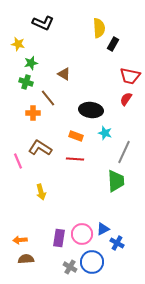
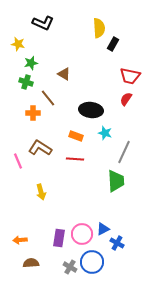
brown semicircle: moved 5 px right, 4 px down
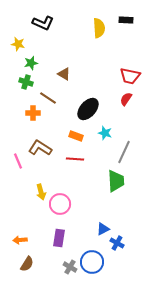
black rectangle: moved 13 px right, 24 px up; rotated 64 degrees clockwise
brown line: rotated 18 degrees counterclockwise
black ellipse: moved 3 px left, 1 px up; rotated 55 degrees counterclockwise
pink circle: moved 22 px left, 30 px up
brown semicircle: moved 4 px left, 1 px down; rotated 126 degrees clockwise
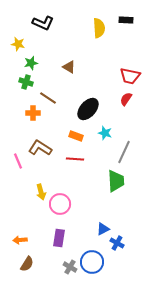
brown triangle: moved 5 px right, 7 px up
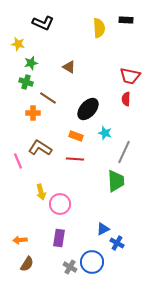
red semicircle: rotated 32 degrees counterclockwise
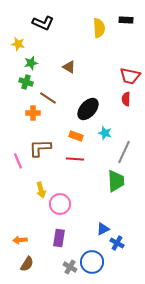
brown L-shape: rotated 35 degrees counterclockwise
yellow arrow: moved 2 px up
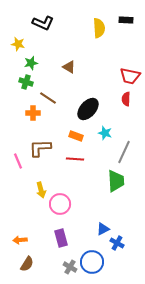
purple rectangle: moved 2 px right; rotated 24 degrees counterclockwise
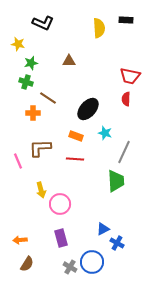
brown triangle: moved 6 px up; rotated 32 degrees counterclockwise
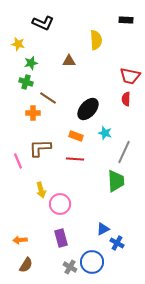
yellow semicircle: moved 3 px left, 12 px down
brown semicircle: moved 1 px left, 1 px down
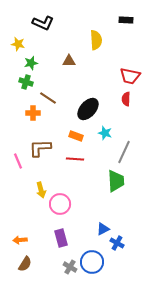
brown semicircle: moved 1 px left, 1 px up
